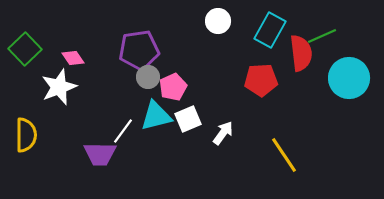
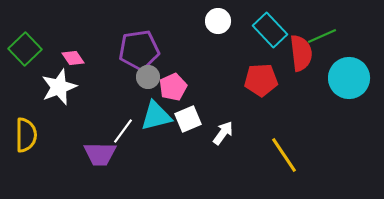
cyan rectangle: rotated 72 degrees counterclockwise
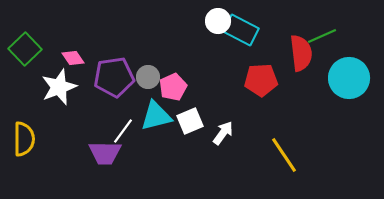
cyan rectangle: moved 29 px left; rotated 20 degrees counterclockwise
purple pentagon: moved 25 px left, 27 px down
white square: moved 2 px right, 2 px down
yellow semicircle: moved 2 px left, 4 px down
purple trapezoid: moved 5 px right, 1 px up
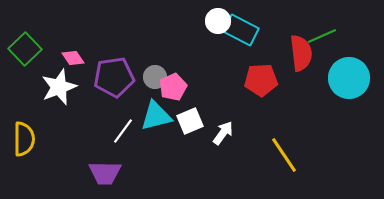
gray circle: moved 7 px right
purple trapezoid: moved 20 px down
